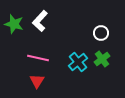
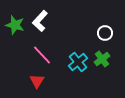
green star: moved 1 px right, 1 px down
white circle: moved 4 px right
pink line: moved 4 px right, 3 px up; rotated 35 degrees clockwise
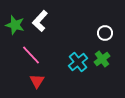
pink line: moved 11 px left
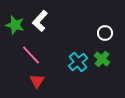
green cross: rotated 14 degrees counterclockwise
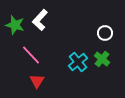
white L-shape: moved 1 px up
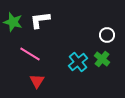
white L-shape: rotated 40 degrees clockwise
green star: moved 2 px left, 3 px up
white circle: moved 2 px right, 2 px down
pink line: moved 1 px left, 1 px up; rotated 15 degrees counterclockwise
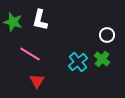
white L-shape: rotated 70 degrees counterclockwise
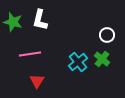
pink line: rotated 40 degrees counterclockwise
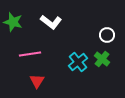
white L-shape: moved 11 px right, 2 px down; rotated 65 degrees counterclockwise
